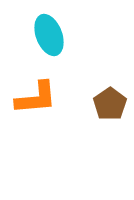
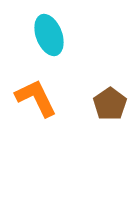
orange L-shape: rotated 111 degrees counterclockwise
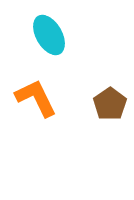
cyan ellipse: rotated 9 degrees counterclockwise
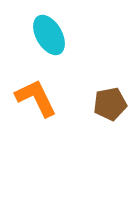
brown pentagon: rotated 24 degrees clockwise
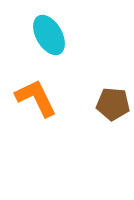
brown pentagon: moved 3 px right; rotated 16 degrees clockwise
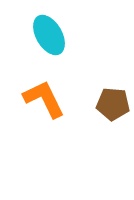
orange L-shape: moved 8 px right, 1 px down
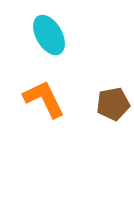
brown pentagon: rotated 16 degrees counterclockwise
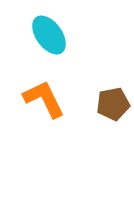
cyan ellipse: rotated 6 degrees counterclockwise
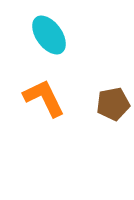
orange L-shape: moved 1 px up
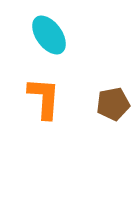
orange L-shape: rotated 30 degrees clockwise
